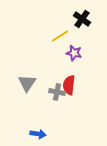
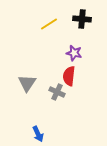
black cross: rotated 30 degrees counterclockwise
yellow line: moved 11 px left, 12 px up
red semicircle: moved 9 px up
gray cross: rotated 14 degrees clockwise
blue arrow: rotated 56 degrees clockwise
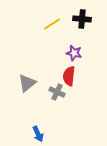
yellow line: moved 3 px right
gray triangle: rotated 18 degrees clockwise
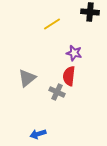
black cross: moved 8 px right, 7 px up
gray triangle: moved 5 px up
blue arrow: rotated 98 degrees clockwise
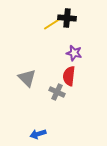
black cross: moved 23 px left, 6 px down
gray triangle: rotated 36 degrees counterclockwise
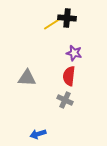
gray triangle: rotated 42 degrees counterclockwise
gray cross: moved 8 px right, 8 px down
